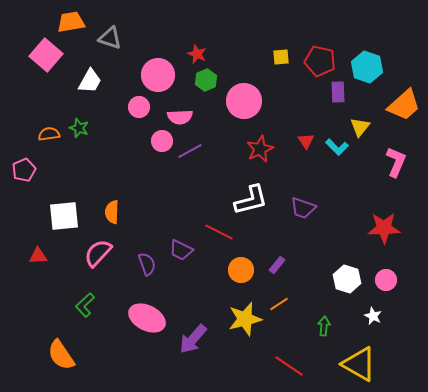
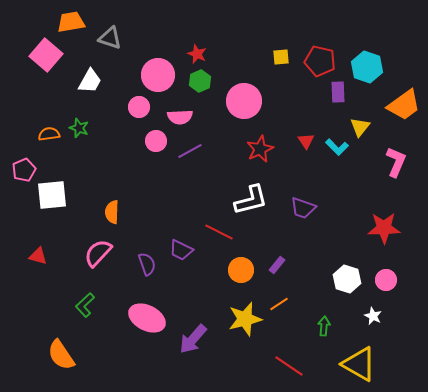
green hexagon at (206, 80): moved 6 px left, 1 px down
orange trapezoid at (404, 105): rotated 6 degrees clockwise
pink circle at (162, 141): moved 6 px left
white square at (64, 216): moved 12 px left, 21 px up
red triangle at (38, 256): rotated 18 degrees clockwise
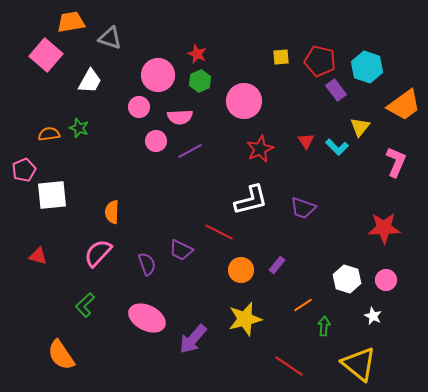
purple rectangle at (338, 92): moved 2 px left, 2 px up; rotated 35 degrees counterclockwise
orange line at (279, 304): moved 24 px right, 1 px down
yellow triangle at (359, 364): rotated 9 degrees clockwise
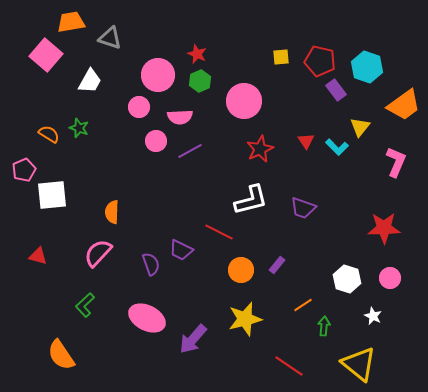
orange semicircle at (49, 134): rotated 40 degrees clockwise
purple semicircle at (147, 264): moved 4 px right
pink circle at (386, 280): moved 4 px right, 2 px up
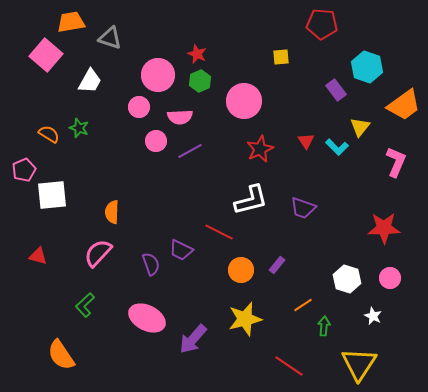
red pentagon at (320, 61): moved 2 px right, 37 px up; rotated 8 degrees counterclockwise
yellow triangle at (359, 364): rotated 24 degrees clockwise
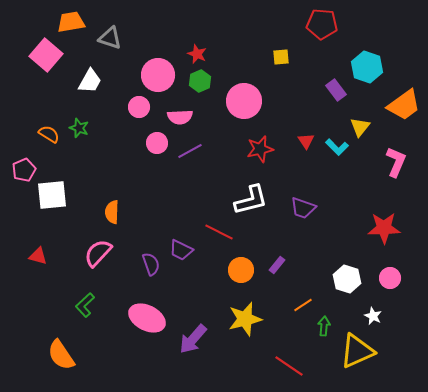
pink circle at (156, 141): moved 1 px right, 2 px down
red star at (260, 149): rotated 12 degrees clockwise
yellow triangle at (359, 364): moved 2 px left, 13 px up; rotated 33 degrees clockwise
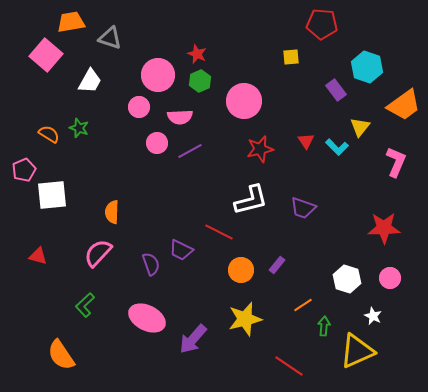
yellow square at (281, 57): moved 10 px right
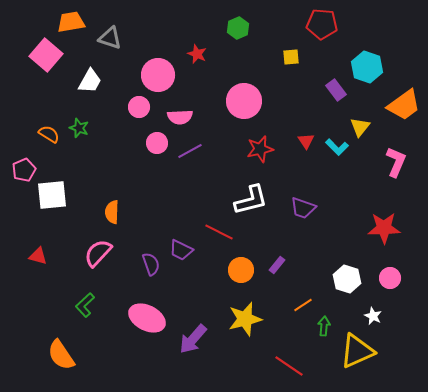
green hexagon at (200, 81): moved 38 px right, 53 px up
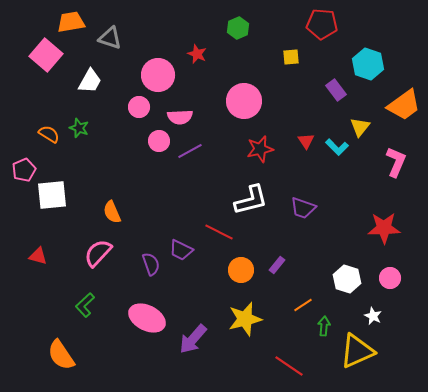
cyan hexagon at (367, 67): moved 1 px right, 3 px up
pink circle at (157, 143): moved 2 px right, 2 px up
orange semicircle at (112, 212): rotated 25 degrees counterclockwise
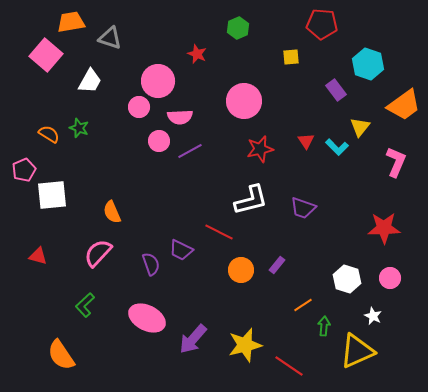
pink circle at (158, 75): moved 6 px down
yellow star at (245, 319): moved 26 px down
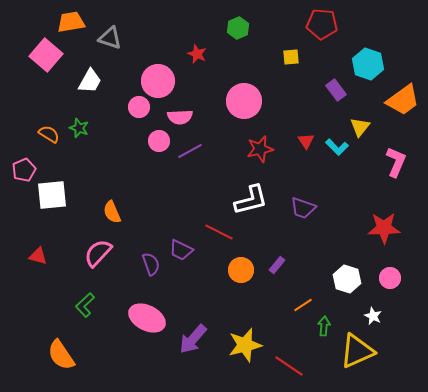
orange trapezoid at (404, 105): moved 1 px left, 5 px up
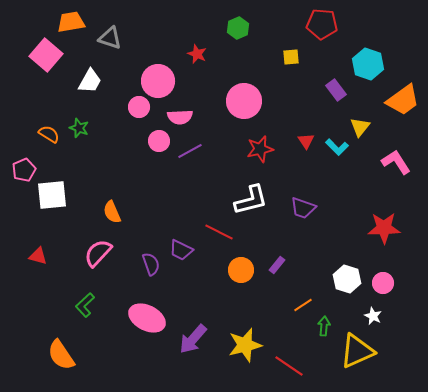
pink L-shape at (396, 162): rotated 56 degrees counterclockwise
pink circle at (390, 278): moved 7 px left, 5 px down
